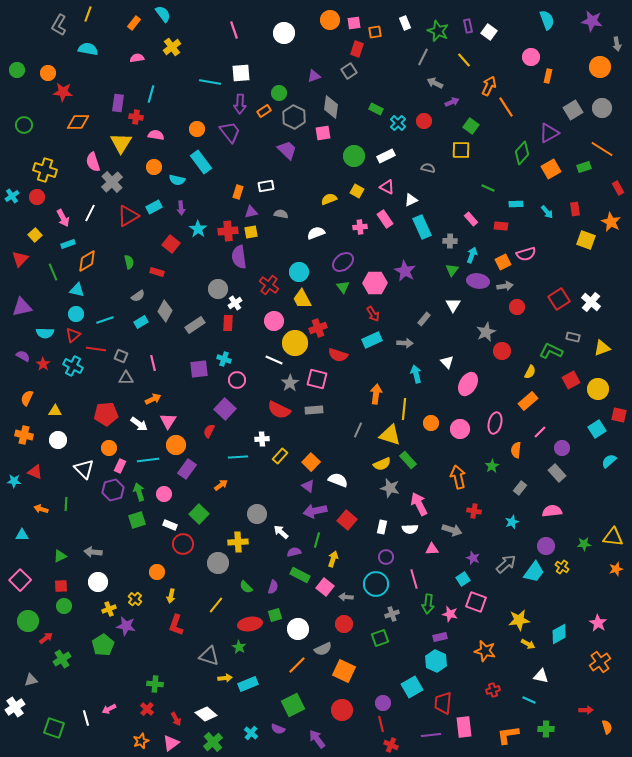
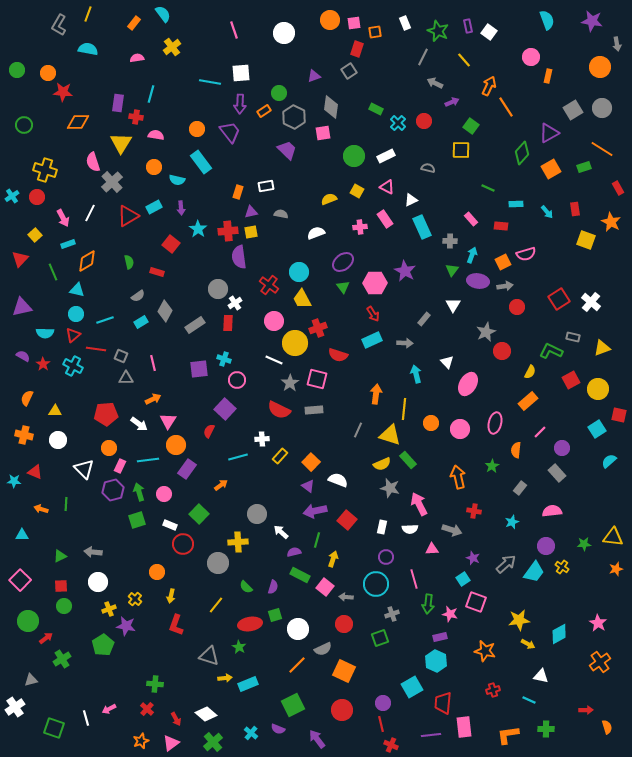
cyan line at (238, 457): rotated 12 degrees counterclockwise
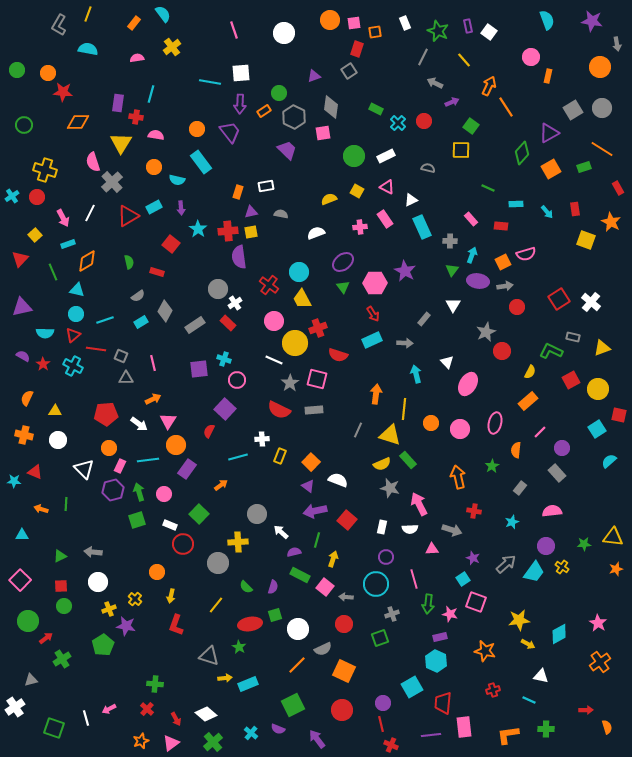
red rectangle at (228, 323): rotated 49 degrees counterclockwise
yellow rectangle at (280, 456): rotated 21 degrees counterclockwise
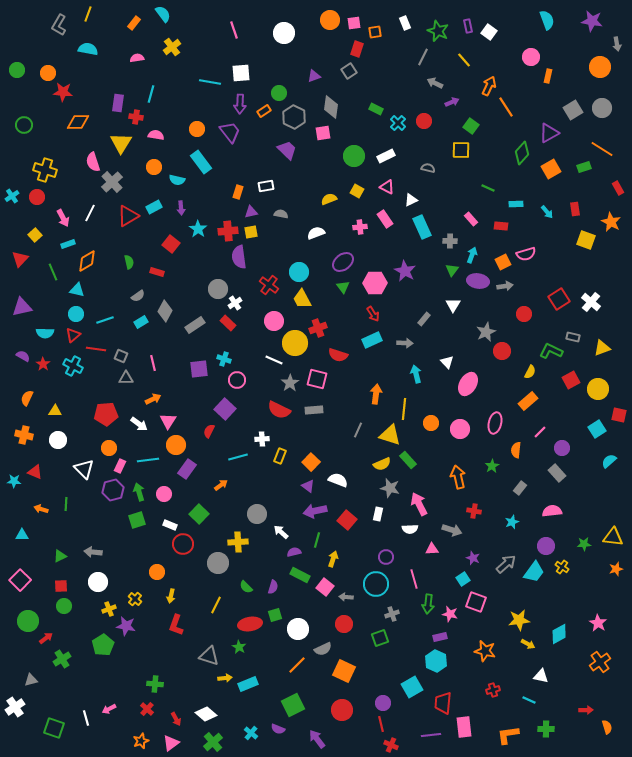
red circle at (517, 307): moved 7 px right, 7 px down
white rectangle at (382, 527): moved 4 px left, 13 px up
yellow line at (216, 605): rotated 12 degrees counterclockwise
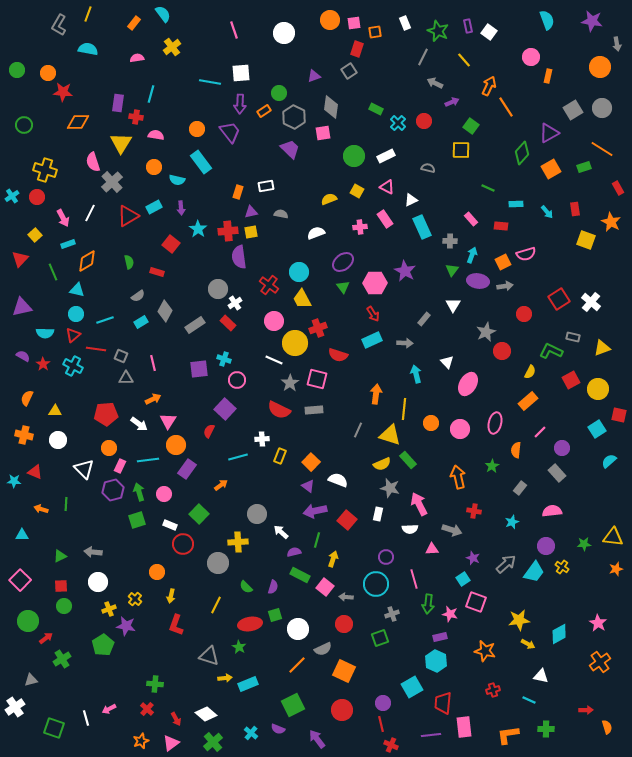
purple trapezoid at (287, 150): moved 3 px right, 1 px up
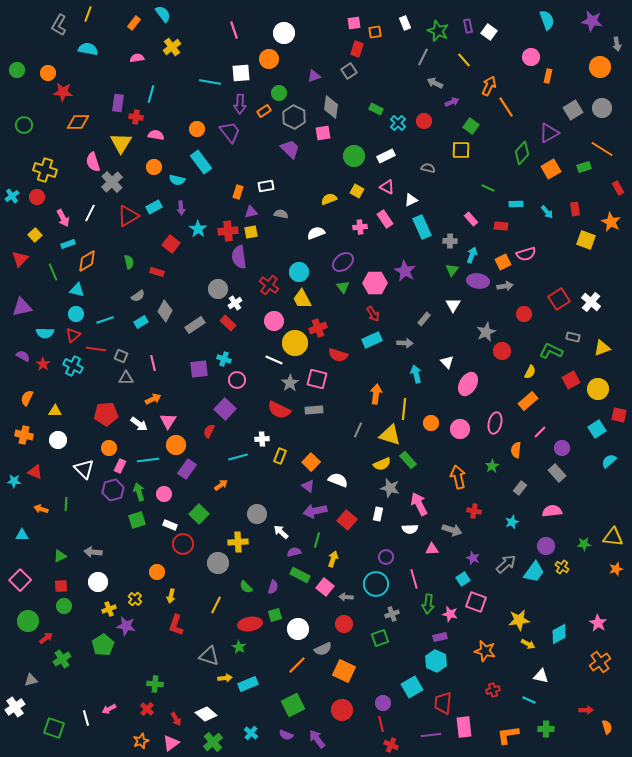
orange circle at (330, 20): moved 61 px left, 39 px down
purple semicircle at (278, 729): moved 8 px right, 6 px down
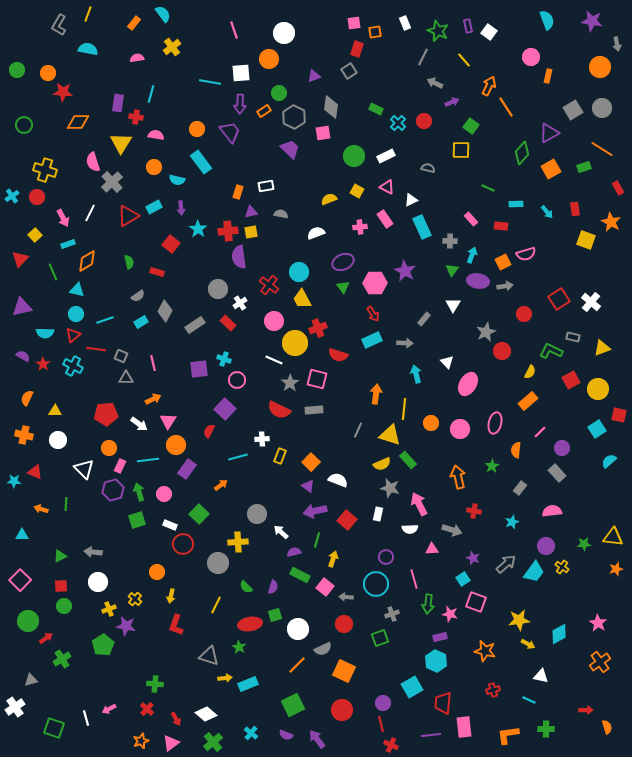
purple ellipse at (343, 262): rotated 15 degrees clockwise
white cross at (235, 303): moved 5 px right
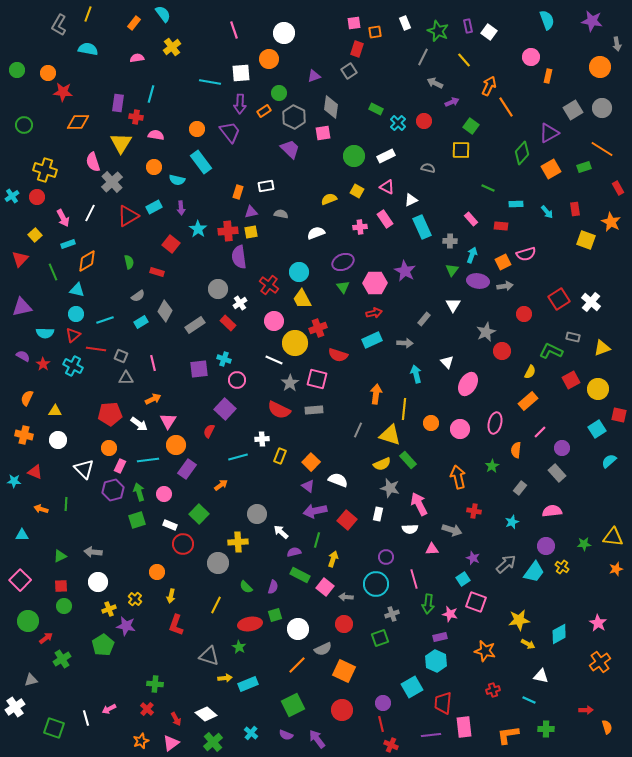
red arrow at (373, 314): moved 1 px right, 1 px up; rotated 70 degrees counterclockwise
red pentagon at (106, 414): moved 4 px right
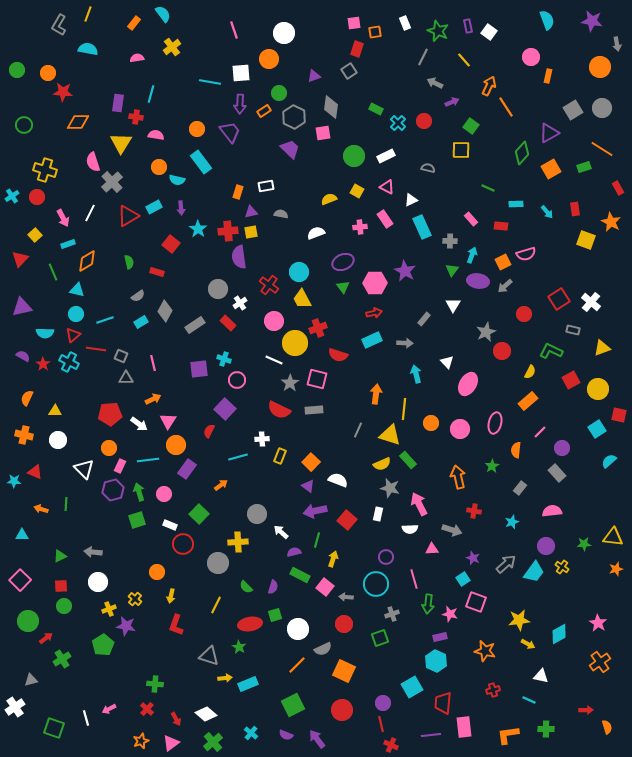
orange circle at (154, 167): moved 5 px right
gray arrow at (505, 286): rotated 147 degrees clockwise
gray rectangle at (573, 337): moved 7 px up
cyan cross at (73, 366): moved 4 px left, 4 px up
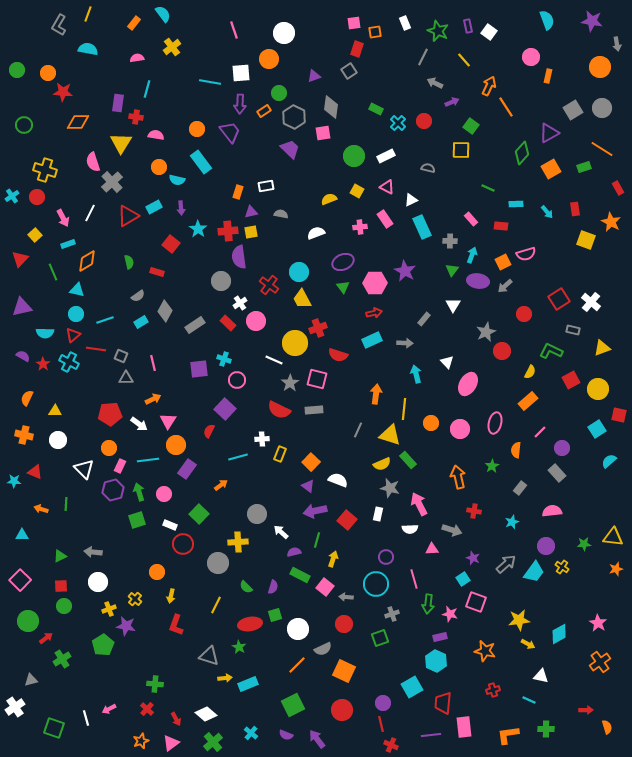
cyan line at (151, 94): moved 4 px left, 5 px up
gray circle at (218, 289): moved 3 px right, 8 px up
pink circle at (274, 321): moved 18 px left
yellow rectangle at (280, 456): moved 2 px up
